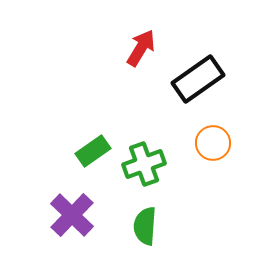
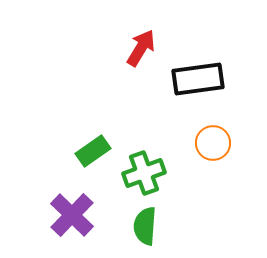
black rectangle: rotated 27 degrees clockwise
green cross: moved 9 px down
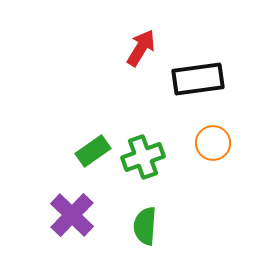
green cross: moved 1 px left, 16 px up
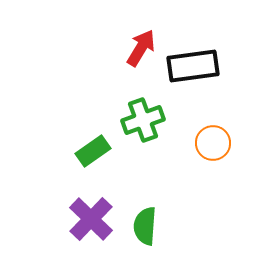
black rectangle: moved 5 px left, 13 px up
green cross: moved 37 px up
purple cross: moved 19 px right, 4 px down
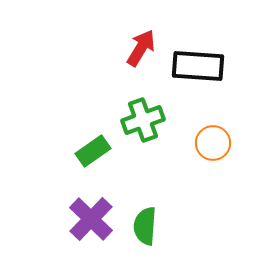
black rectangle: moved 5 px right; rotated 12 degrees clockwise
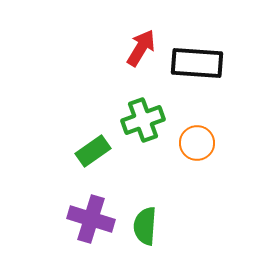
black rectangle: moved 1 px left, 3 px up
orange circle: moved 16 px left
purple cross: rotated 27 degrees counterclockwise
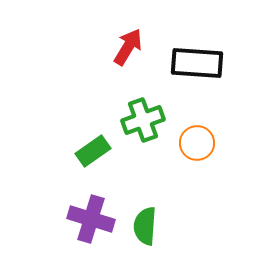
red arrow: moved 13 px left, 1 px up
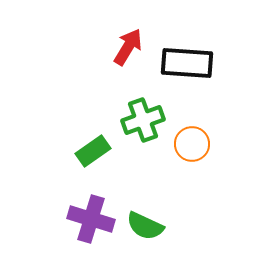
black rectangle: moved 10 px left
orange circle: moved 5 px left, 1 px down
green semicircle: rotated 69 degrees counterclockwise
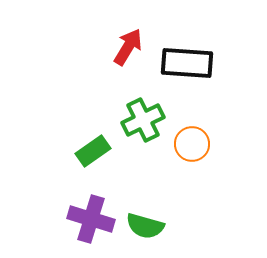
green cross: rotated 6 degrees counterclockwise
green semicircle: rotated 9 degrees counterclockwise
